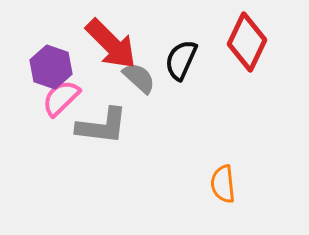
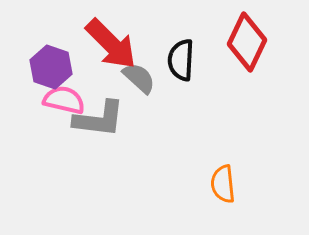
black semicircle: rotated 21 degrees counterclockwise
pink semicircle: moved 3 px right, 2 px down; rotated 57 degrees clockwise
gray L-shape: moved 3 px left, 7 px up
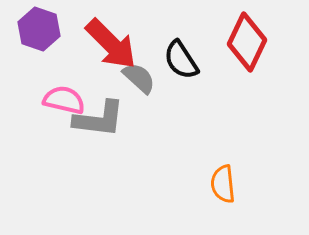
black semicircle: rotated 36 degrees counterclockwise
purple hexagon: moved 12 px left, 38 px up
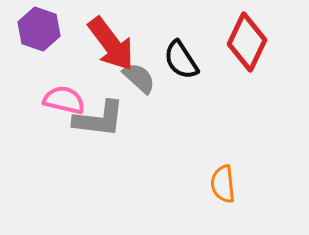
red arrow: rotated 8 degrees clockwise
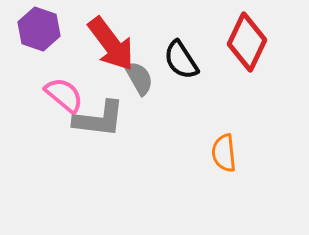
gray semicircle: rotated 18 degrees clockwise
pink semicircle: moved 5 px up; rotated 27 degrees clockwise
orange semicircle: moved 1 px right, 31 px up
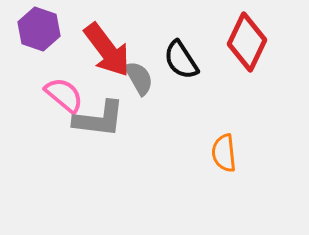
red arrow: moved 4 px left, 6 px down
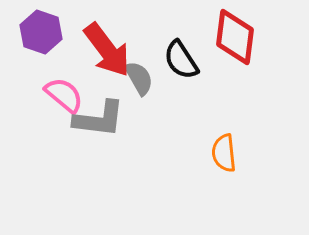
purple hexagon: moved 2 px right, 3 px down
red diamond: moved 12 px left, 5 px up; rotated 18 degrees counterclockwise
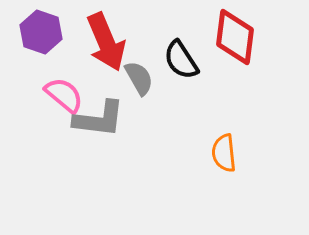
red arrow: moved 1 px left, 8 px up; rotated 14 degrees clockwise
